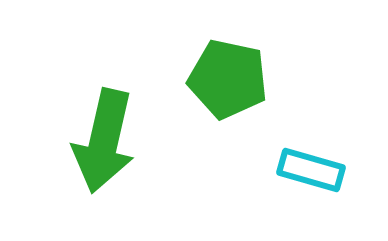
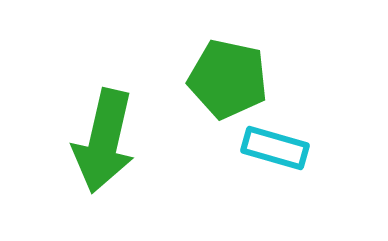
cyan rectangle: moved 36 px left, 22 px up
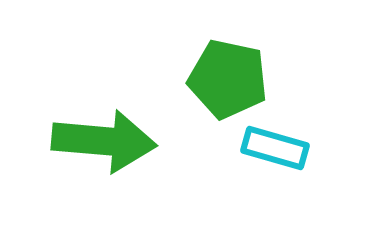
green arrow: rotated 98 degrees counterclockwise
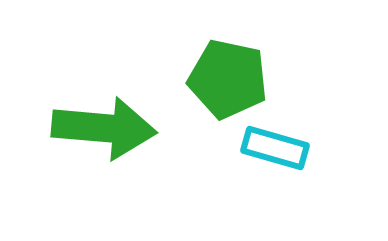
green arrow: moved 13 px up
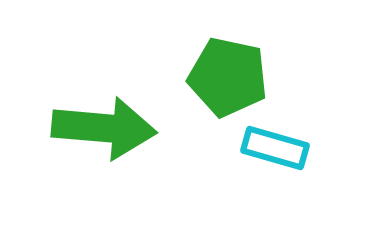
green pentagon: moved 2 px up
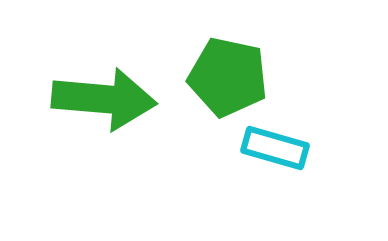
green arrow: moved 29 px up
